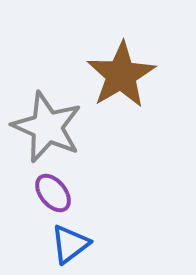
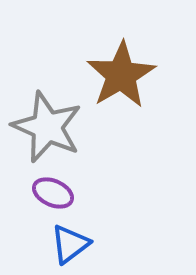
purple ellipse: rotated 27 degrees counterclockwise
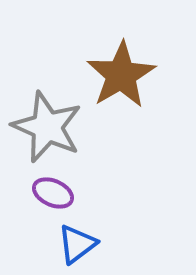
blue triangle: moved 7 px right
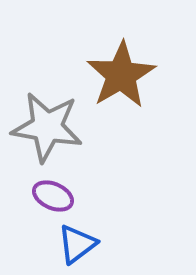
gray star: rotated 14 degrees counterclockwise
purple ellipse: moved 3 px down
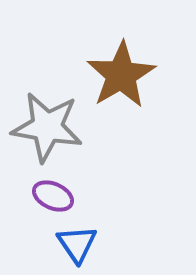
blue triangle: rotated 27 degrees counterclockwise
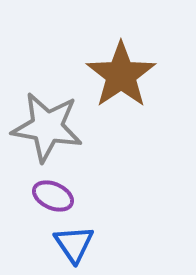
brown star: rotated 4 degrees counterclockwise
blue triangle: moved 3 px left
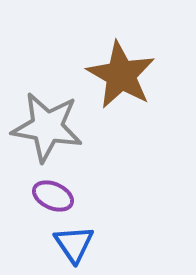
brown star: rotated 8 degrees counterclockwise
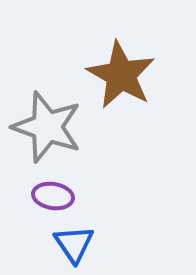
gray star: rotated 10 degrees clockwise
purple ellipse: rotated 15 degrees counterclockwise
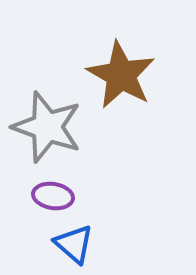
blue triangle: rotated 15 degrees counterclockwise
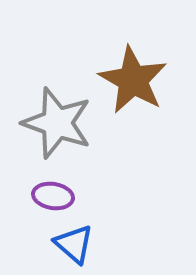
brown star: moved 12 px right, 5 px down
gray star: moved 10 px right, 4 px up
